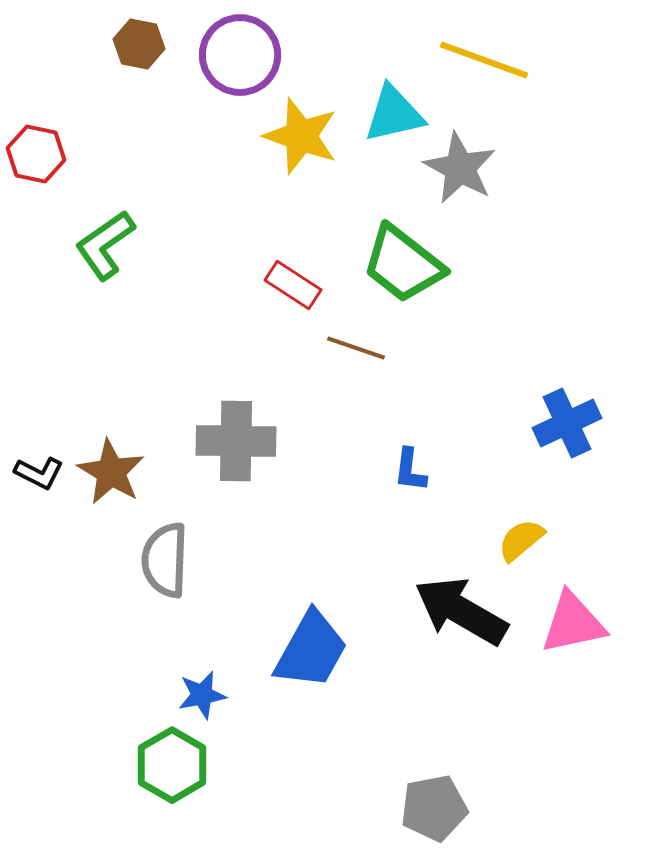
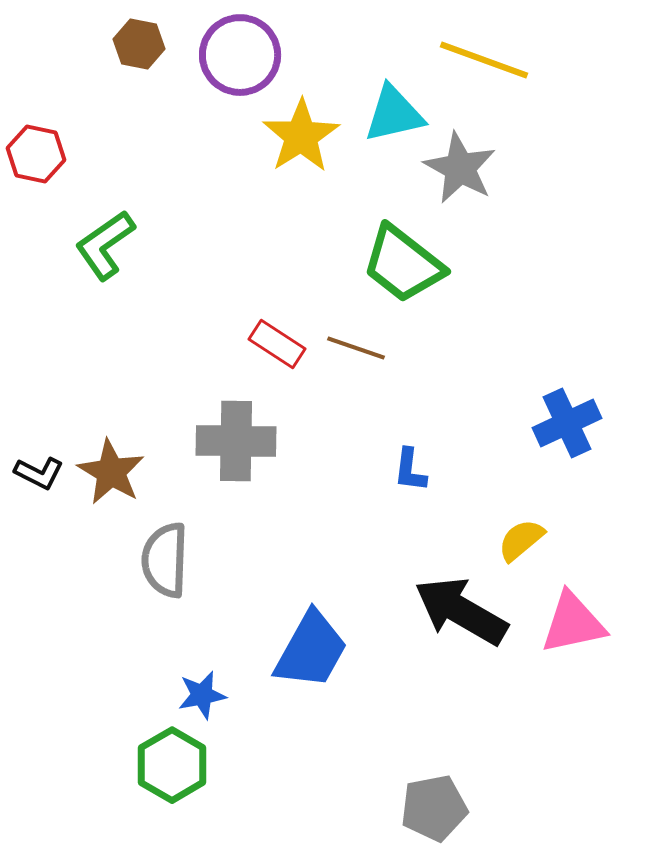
yellow star: rotated 20 degrees clockwise
red rectangle: moved 16 px left, 59 px down
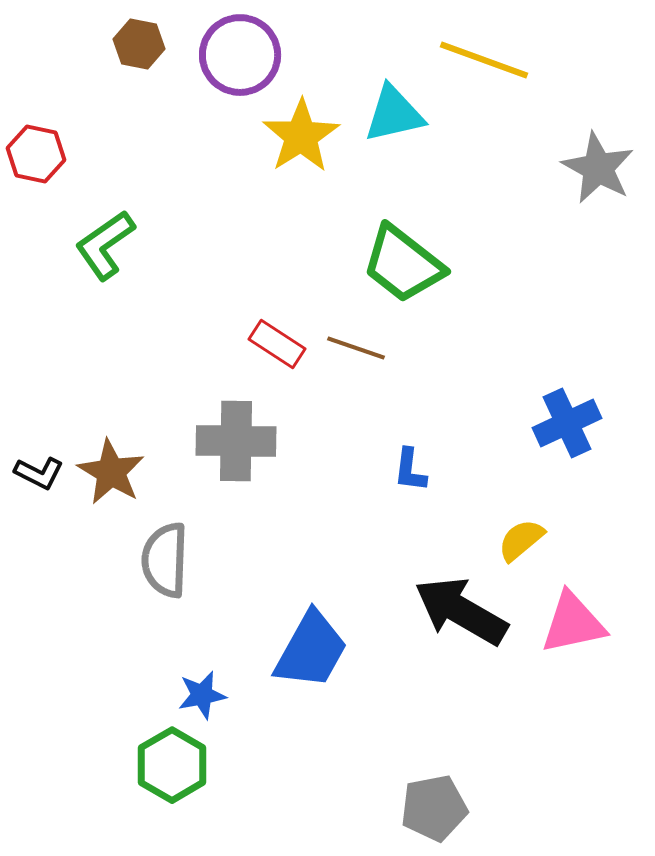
gray star: moved 138 px right
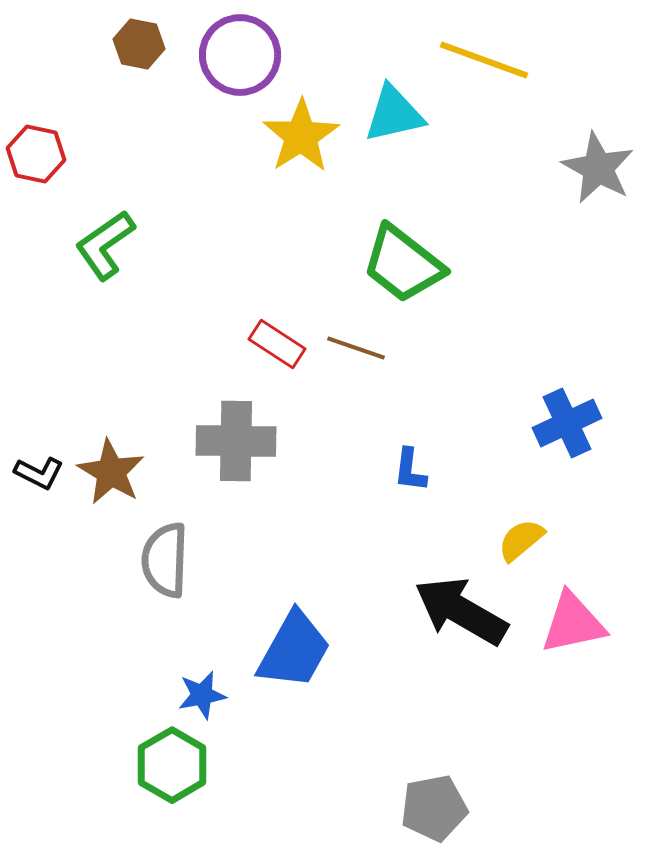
blue trapezoid: moved 17 px left
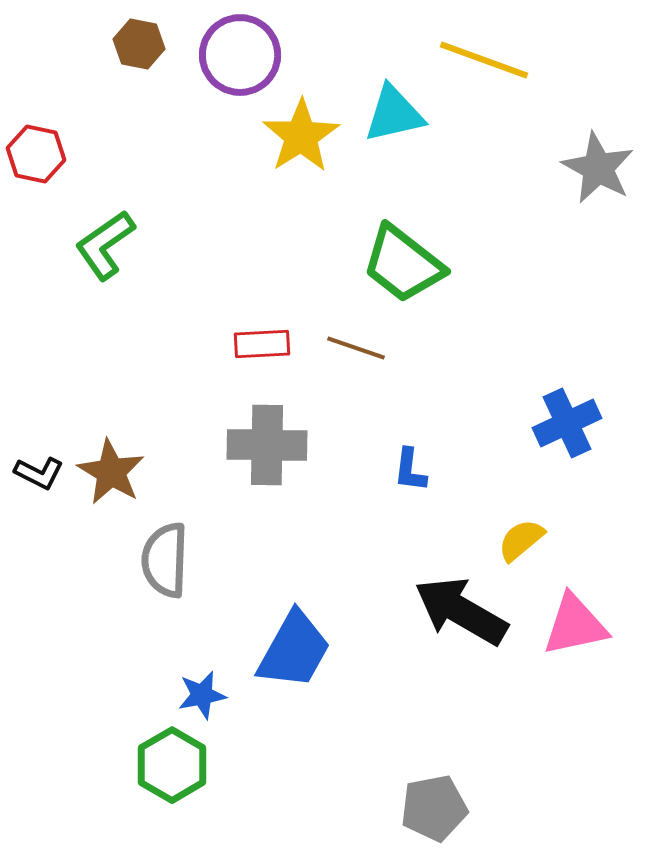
red rectangle: moved 15 px left; rotated 36 degrees counterclockwise
gray cross: moved 31 px right, 4 px down
pink triangle: moved 2 px right, 2 px down
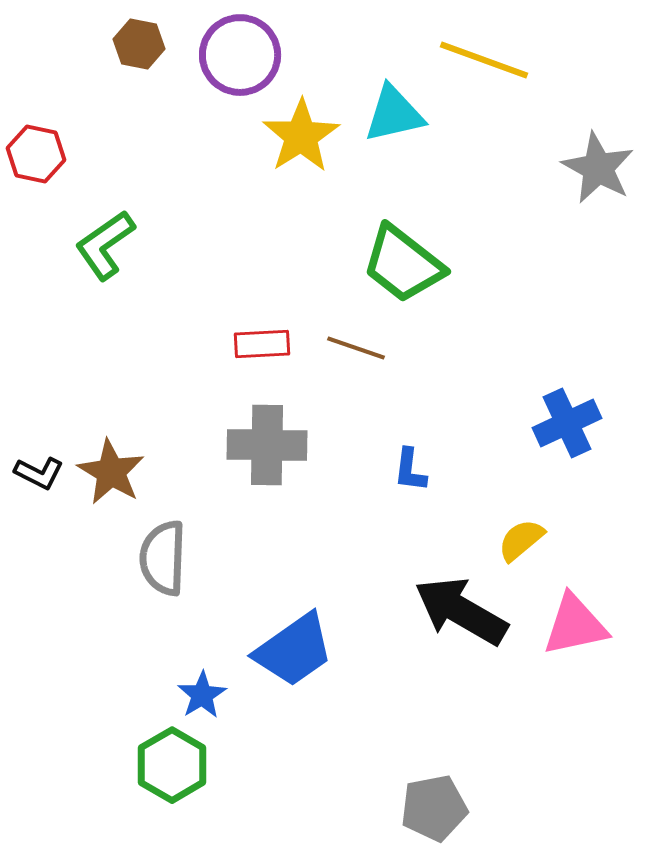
gray semicircle: moved 2 px left, 2 px up
blue trapezoid: rotated 26 degrees clockwise
blue star: rotated 21 degrees counterclockwise
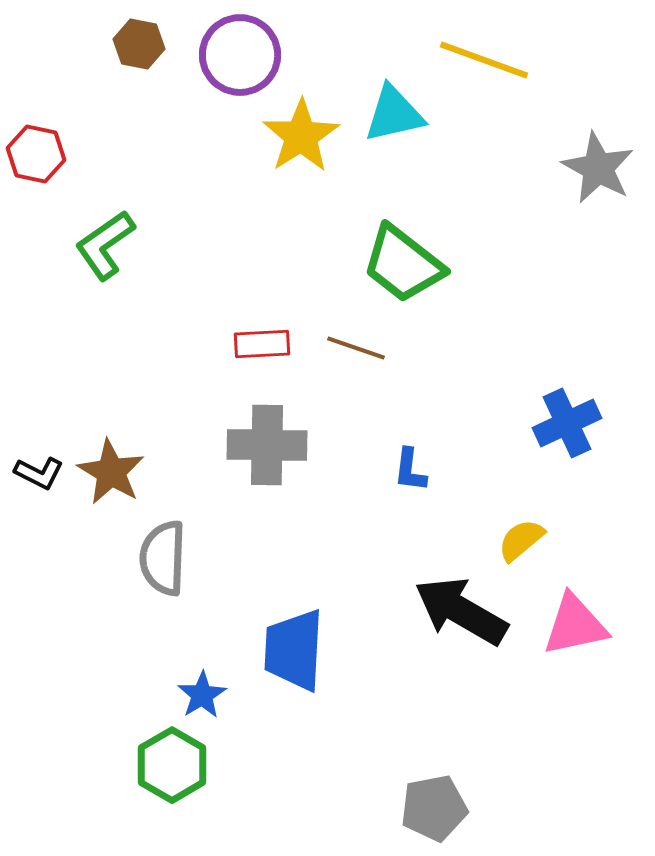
blue trapezoid: rotated 128 degrees clockwise
